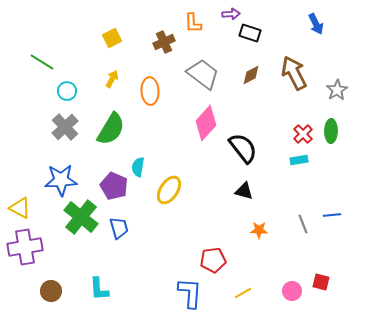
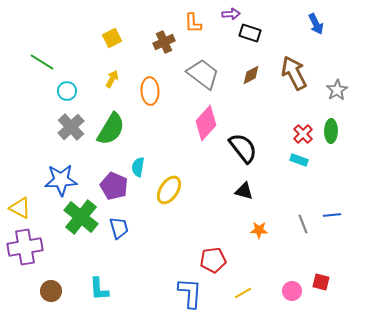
gray cross: moved 6 px right
cyan rectangle: rotated 30 degrees clockwise
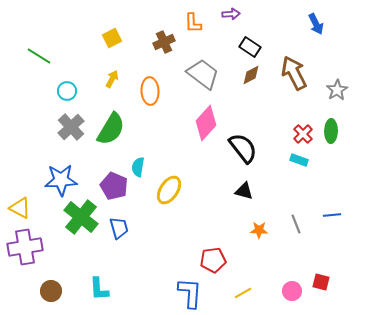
black rectangle: moved 14 px down; rotated 15 degrees clockwise
green line: moved 3 px left, 6 px up
gray line: moved 7 px left
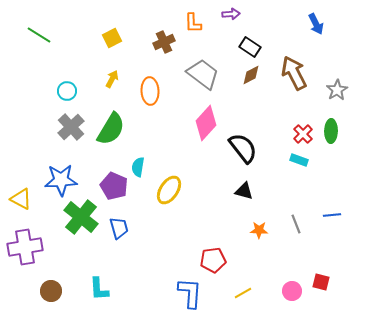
green line: moved 21 px up
yellow triangle: moved 1 px right, 9 px up
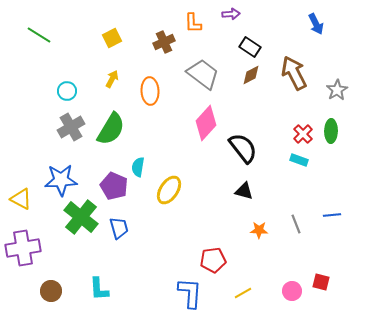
gray cross: rotated 12 degrees clockwise
purple cross: moved 2 px left, 1 px down
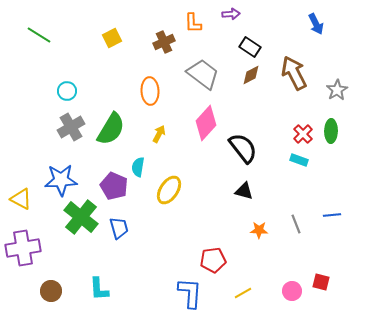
yellow arrow: moved 47 px right, 55 px down
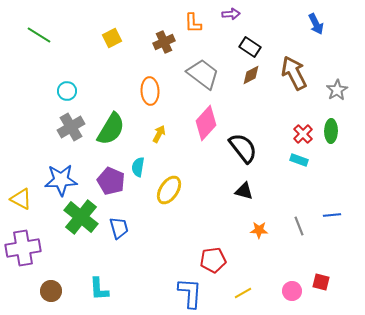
purple pentagon: moved 3 px left, 5 px up
gray line: moved 3 px right, 2 px down
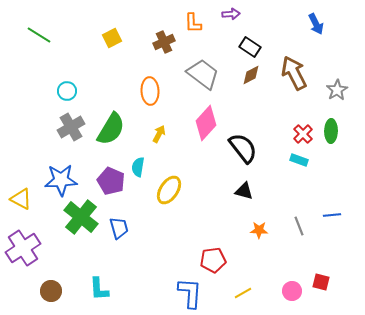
purple cross: rotated 24 degrees counterclockwise
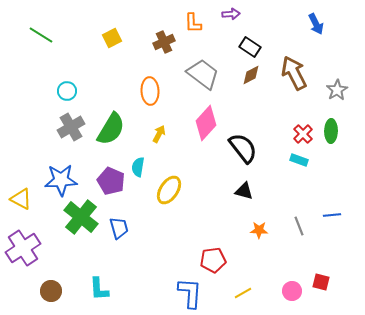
green line: moved 2 px right
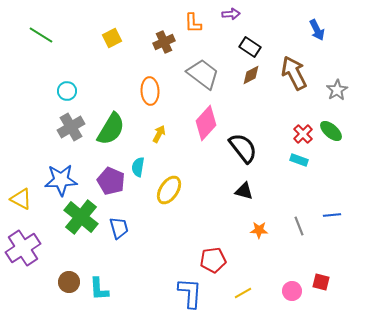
blue arrow: moved 1 px right, 6 px down
green ellipse: rotated 50 degrees counterclockwise
brown circle: moved 18 px right, 9 px up
